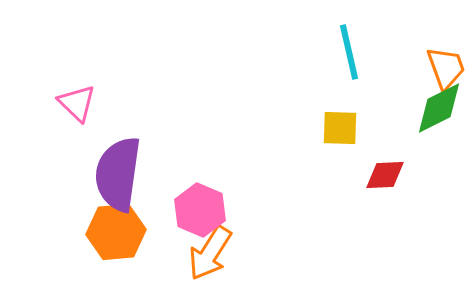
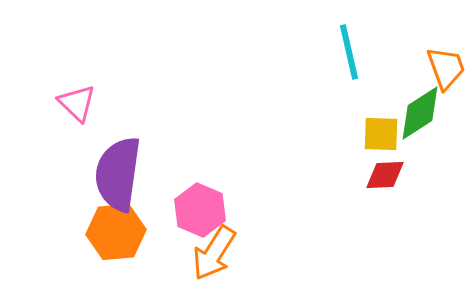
green diamond: moved 19 px left, 5 px down; rotated 6 degrees counterclockwise
yellow square: moved 41 px right, 6 px down
orange arrow: moved 4 px right
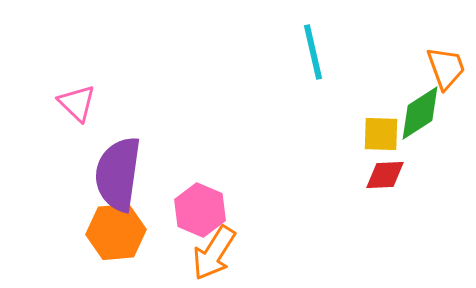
cyan line: moved 36 px left
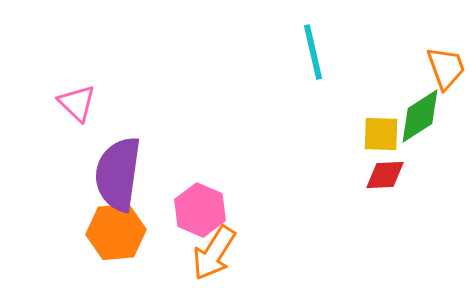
green diamond: moved 3 px down
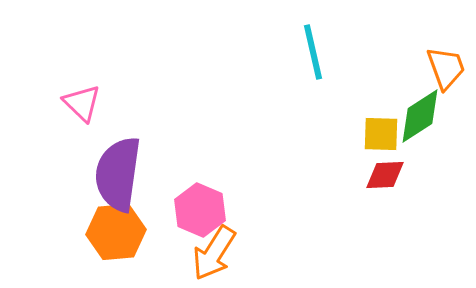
pink triangle: moved 5 px right
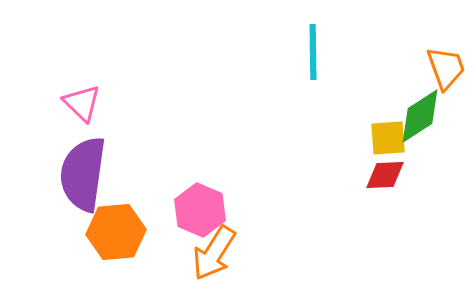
cyan line: rotated 12 degrees clockwise
yellow square: moved 7 px right, 4 px down; rotated 6 degrees counterclockwise
purple semicircle: moved 35 px left
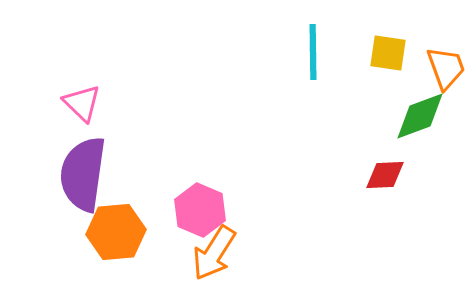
green diamond: rotated 12 degrees clockwise
yellow square: moved 85 px up; rotated 12 degrees clockwise
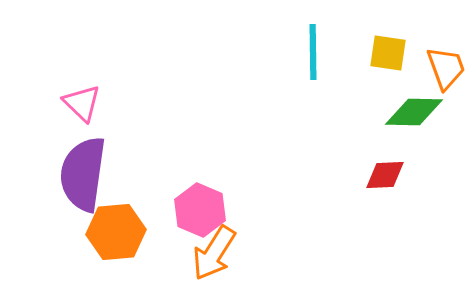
green diamond: moved 6 px left, 4 px up; rotated 22 degrees clockwise
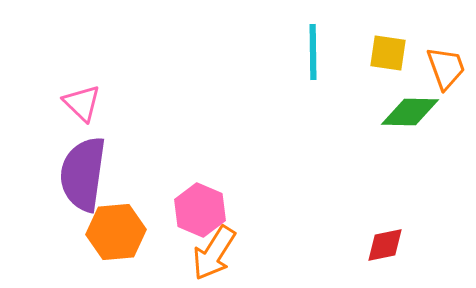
green diamond: moved 4 px left
red diamond: moved 70 px down; rotated 9 degrees counterclockwise
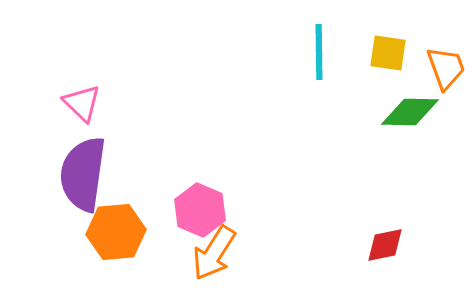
cyan line: moved 6 px right
